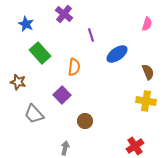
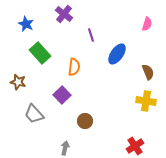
blue ellipse: rotated 20 degrees counterclockwise
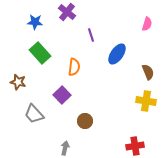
purple cross: moved 3 px right, 2 px up
blue star: moved 9 px right, 2 px up; rotated 21 degrees counterclockwise
red cross: rotated 24 degrees clockwise
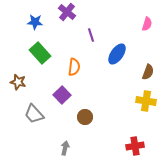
brown semicircle: rotated 42 degrees clockwise
brown circle: moved 4 px up
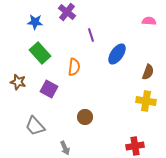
pink semicircle: moved 2 px right, 3 px up; rotated 104 degrees counterclockwise
purple square: moved 13 px left, 6 px up; rotated 18 degrees counterclockwise
gray trapezoid: moved 1 px right, 12 px down
gray arrow: rotated 144 degrees clockwise
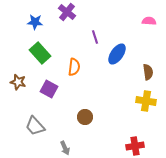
purple line: moved 4 px right, 2 px down
brown semicircle: rotated 28 degrees counterclockwise
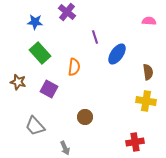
red cross: moved 4 px up
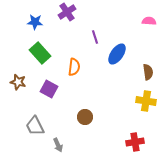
purple cross: rotated 18 degrees clockwise
gray trapezoid: rotated 15 degrees clockwise
gray arrow: moved 7 px left, 3 px up
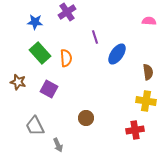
orange semicircle: moved 8 px left, 9 px up; rotated 12 degrees counterclockwise
brown circle: moved 1 px right, 1 px down
red cross: moved 12 px up
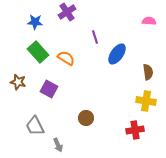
green rectangle: moved 2 px left, 1 px up
orange semicircle: rotated 54 degrees counterclockwise
